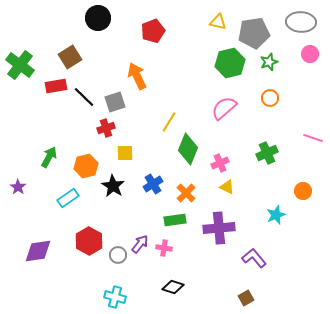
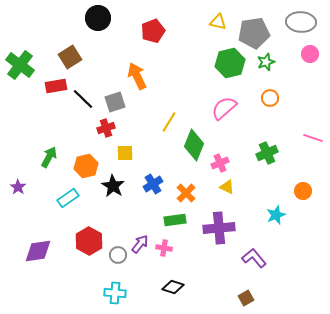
green star at (269, 62): moved 3 px left
black line at (84, 97): moved 1 px left, 2 px down
green diamond at (188, 149): moved 6 px right, 4 px up
cyan cross at (115, 297): moved 4 px up; rotated 10 degrees counterclockwise
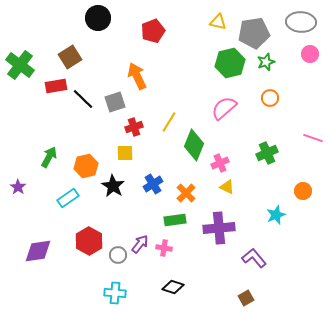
red cross at (106, 128): moved 28 px right, 1 px up
